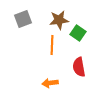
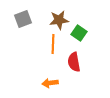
green square: moved 1 px right
orange line: moved 1 px right, 1 px up
red semicircle: moved 5 px left, 5 px up
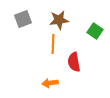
green square: moved 16 px right, 2 px up
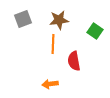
red semicircle: moved 1 px up
orange arrow: moved 1 px down
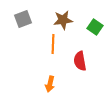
brown star: moved 4 px right
green square: moved 4 px up
red semicircle: moved 6 px right
orange arrow: rotated 70 degrees counterclockwise
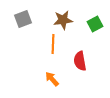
green square: moved 3 px up; rotated 28 degrees clockwise
orange arrow: moved 2 px right, 5 px up; rotated 126 degrees clockwise
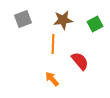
red semicircle: rotated 150 degrees clockwise
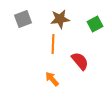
brown star: moved 3 px left, 1 px up
